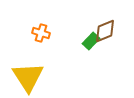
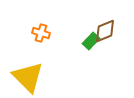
yellow triangle: rotated 12 degrees counterclockwise
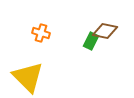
brown diamond: rotated 35 degrees clockwise
green rectangle: rotated 18 degrees counterclockwise
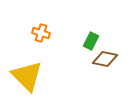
brown diamond: moved 28 px down
yellow triangle: moved 1 px left, 1 px up
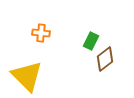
orange cross: rotated 12 degrees counterclockwise
brown diamond: rotated 50 degrees counterclockwise
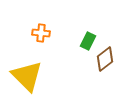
green rectangle: moved 3 px left
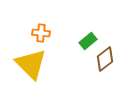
green rectangle: rotated 24 degrees clockwise
yellow triangle: moved 4 px right, 12 px up
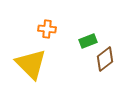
orange cross: moved 6 px right, 4 px up
green rectangle: rotated 18 degrees clockwise
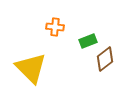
orange cross: moved 8 px right, 2 px up
yellow triangle: moved 4 px down
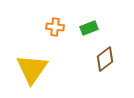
green rectangle: moved 1 px right, 13 px up
yellow triangle: moved 1 px right, 1 px down; rotated 20 degrees clockwise
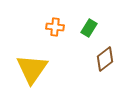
green rectangle: rotated 36 degrees counterclockwise
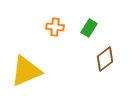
yellow triangle: moved 6 px left, 2 px down; rotated 32 degrees clockwise
